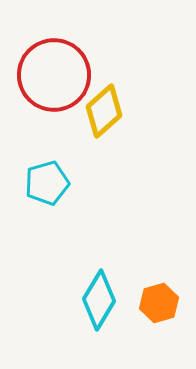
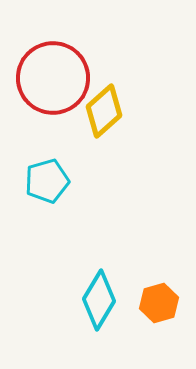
red circle: moved 1 px left, 3 px down
cyan pentagon: moved 2 px up
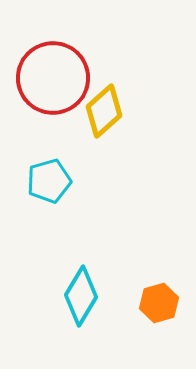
cyan pentagon: moved 2 px right
cyan diamond: moved 18 px left, 4 px up
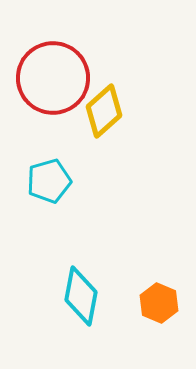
cyan diamond: rotated 20 degrees counterclockwise
orange hexagon: rotated 21 degrees counterclockwise
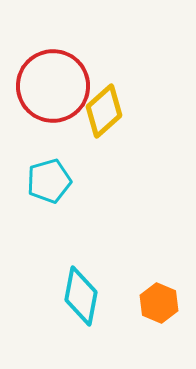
red circle: moved 8 px down
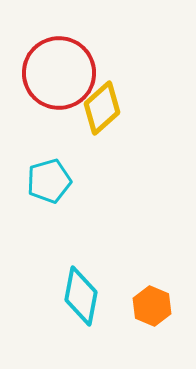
red circle: moved 6 px right, 13 px up
yellow diamond: moved 2 px left, 3 px up
orange hexagon: moved 7 px left, 3 px down
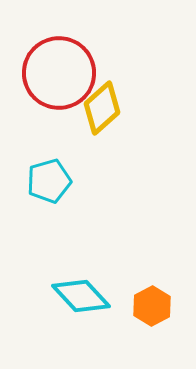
cyan diamond: rotated 54 degrees counterclockwise
orange hexagon: rotated 9 degrees clockwise
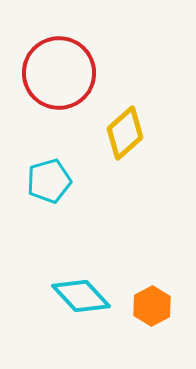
yellow diamond: moved 23 px right, 25 px down
